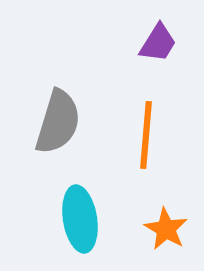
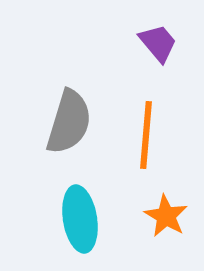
purple trapezoid: rotated 72 degrees counterclockwise
gray semicircle: moved 11 px right
orange star: moved 13 px up
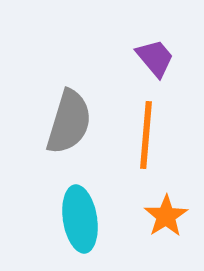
purple trapezoid: moved 3 px left, 15 px down
orange star: rotated 9 degrees clockwise
